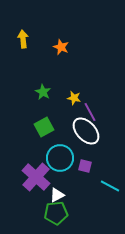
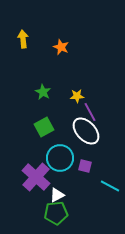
yellow star: moved 3 px right, 2 px up; rotated 16 degrees counterclockwise
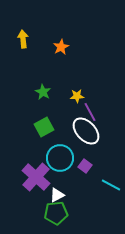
orange star: rotated 21 degrees clockwise
purple square: rotated 24 degrees clockwise
cyan line: moved 1 px right, 1 px up
